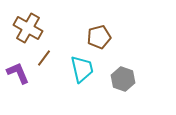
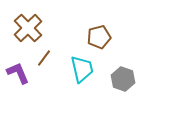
brown cross: rotated 16 degrees clockwise
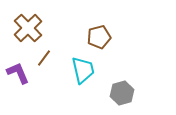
cyan trapezoid: moved 1 px right, 1 px down
gray hexagon: moved 1 px left, 14 px down; rotated 25 degrees clockwise
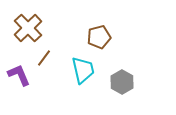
purple L-shape: moved 1 px right, 2 px down
gray hexagon: moved 11 px up; rotated 15 degrees counterclockwise
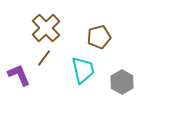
brown cross: moved 18 px right
